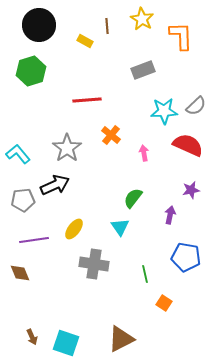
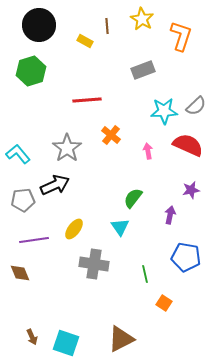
orange L-shape: rotated 20 degrees clockwise
pink arrow: moved 4 px right, 2 px up
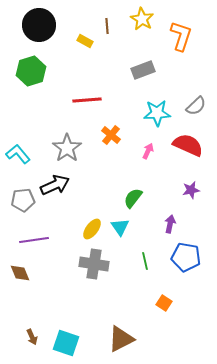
cyan star: moved 7 px left, 2 px down
pink arrow: rotated 35 degrees clockwise
purple arrow: moved 9 px down
yellow ellipse: moved 18 px right
green line: moved 13 px up
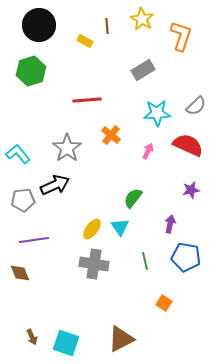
gray rectangle: rotated 10 degrees counterclockwise
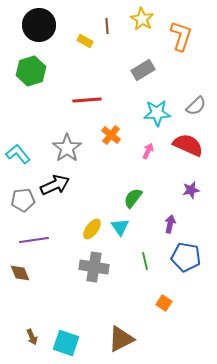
gray cross: moved 3 px down
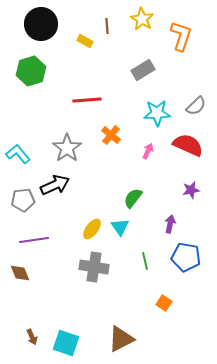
black circle: moved 2 px right, 1 px up
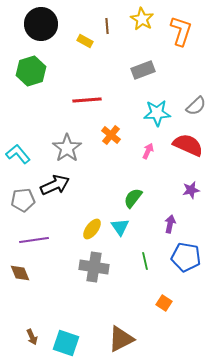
orange L-shape: moved 5 px up
gray rectangle: rotated 10 degrees clockwise
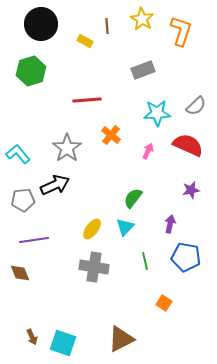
cyan triangle: moved 5 px right; rotated 18 degrees clockwise
cyan square: moved 3 px left
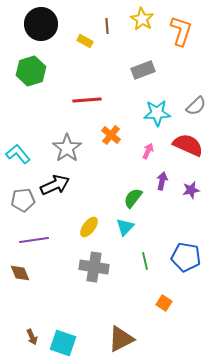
purple arrow: moved 8 px left, 43 px up
yellow ellipse: moved 3 px left, 2 px up
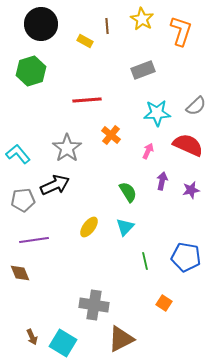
green semicircle: moved 5 px left, 6 px up; rotated 110 degrees clockwise
gray cross: moved 38 px down
cyan square: rotated 12 degrees clockwise
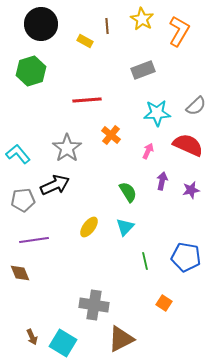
orange L-shape: moved 2 px left; rotated 12 degrees clockwise
